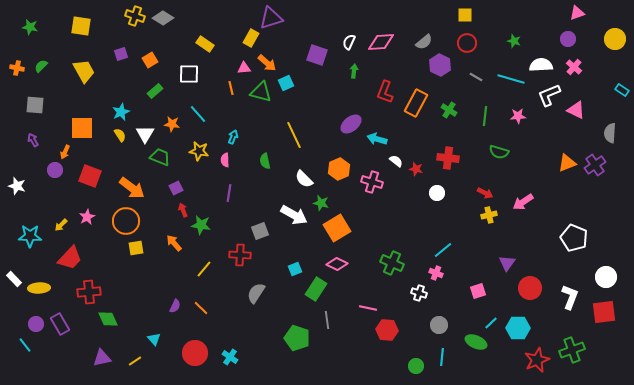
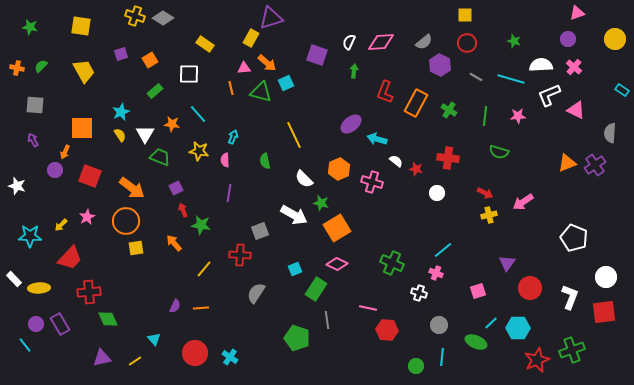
orange line at (201, 308): rotated 49 degrees counterclockwise
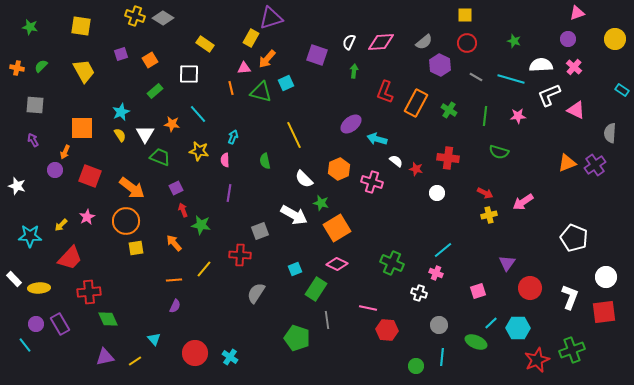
orange arrow at (267, 63): moved 4 px up; rotated 90 degrees clockwise
orange line at (201, 308): moved 27 px left, 28 px up
purple triangle at (102, 358): moved 3 px right, 1 px up
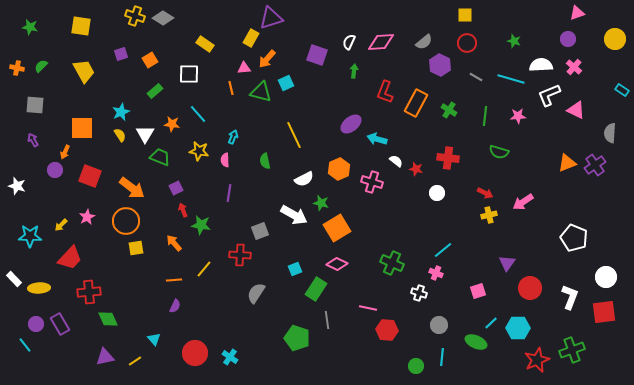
white semicircle at (304, 179): rotated 72 degrees counterclockwise
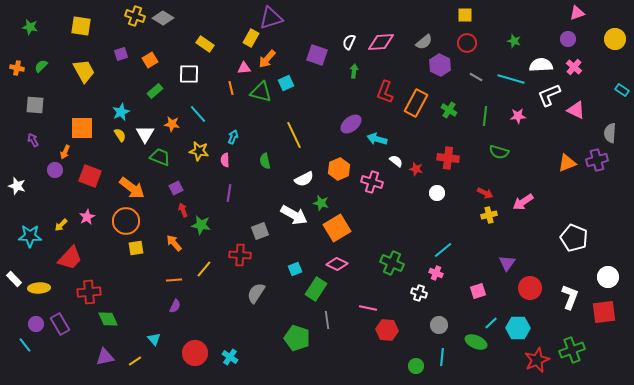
purple cross at (595, 165): moved 2 px right, 5 px up; rotated 20 degrees clockwise
white circle at (606, 277): moved 2 px right
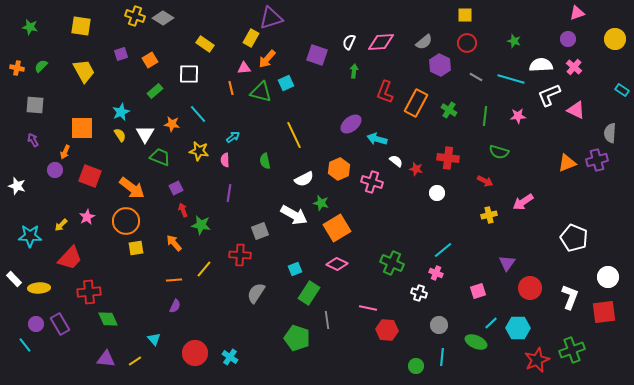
cyan arrow at (233, 137): rotated 32 degrees clockwise
red arrow at (485, 193): moved 12 px up
green rectangle at (316, 289): moved 7 px left, 4 px down
purple triangle at (105, 357): moved 1 px right, 2 px down; rotated 18 degrees clockwise
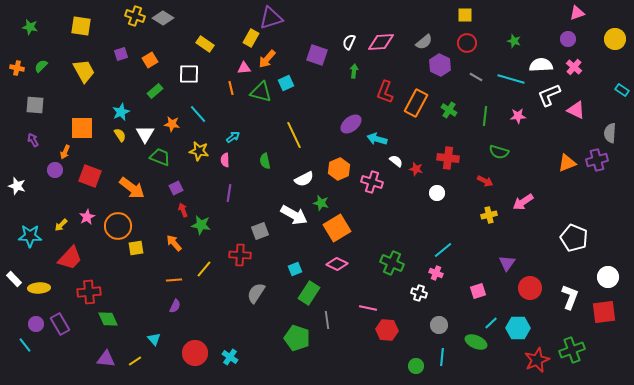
orange circle at (126, 221): moved 8 px left, 5 px down
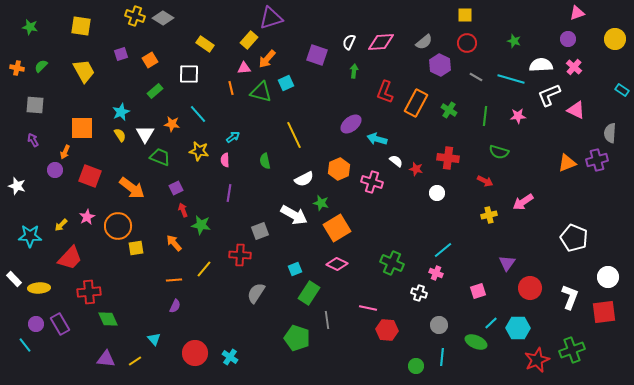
yellow rectangle at (251, 38): moved 2 px left, 2 px down; rotated 12 degrees clockwise
